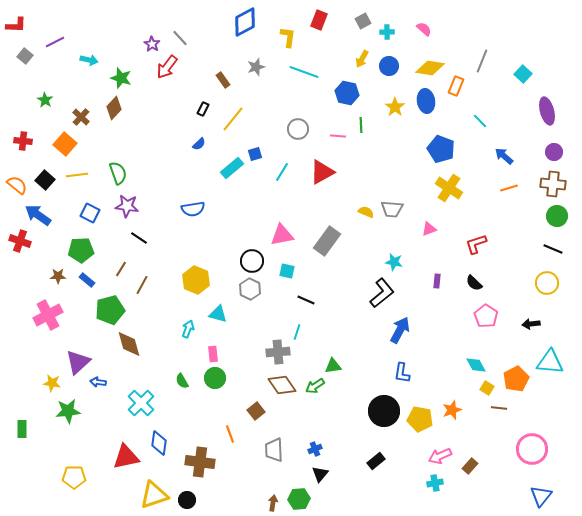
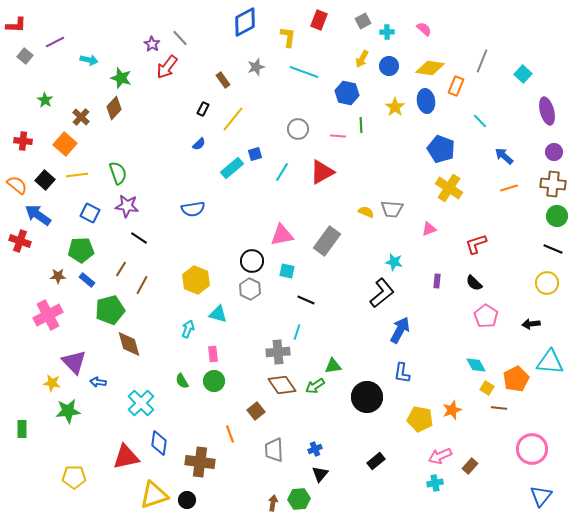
purple triangle at (78, 362): moved 4 px left; rotated 32 degrees counterclockwise
green circle at (215, 378): moved 1 px left, 3 px down
black circle at (384, 411): moved 17 px left, 14 px up
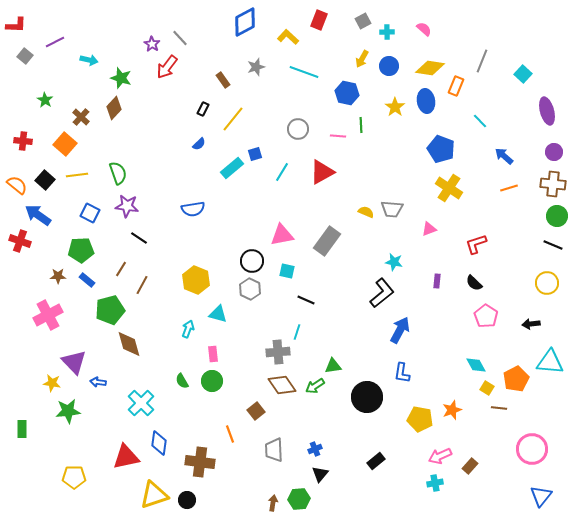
yellow L-shape at (288, 37): rotated 55 degrees counterclockwise
black line at (553, 249): moved 4 px up
green circle at (214, 381): moved 2 px left
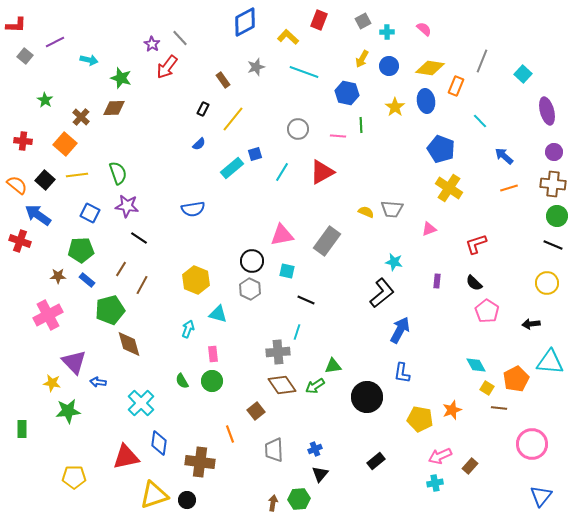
brown diamond at (114, 108): rotated 45 degrees clockwise
pink pentagon at (486, 316): moved 1 px right, 5 px up
pink circle at (532, 449): moved 5 px up
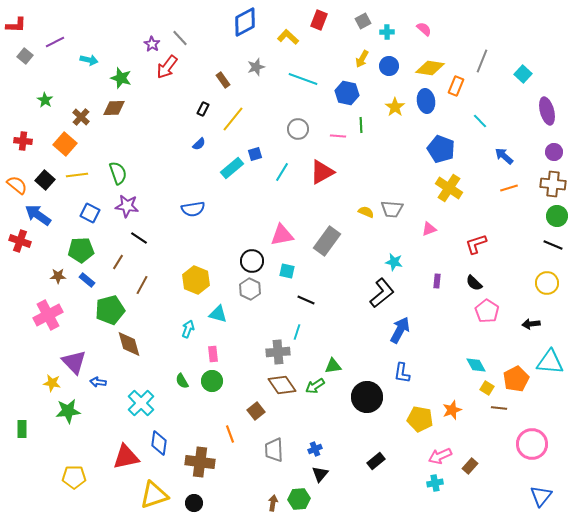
cyan line at (304, 72): moved 1 px left, 7 px down
brown line at (121, 269): moved 3 px left, 7 px up
black circle at (187, 500): moved 7 px right, 3 px down
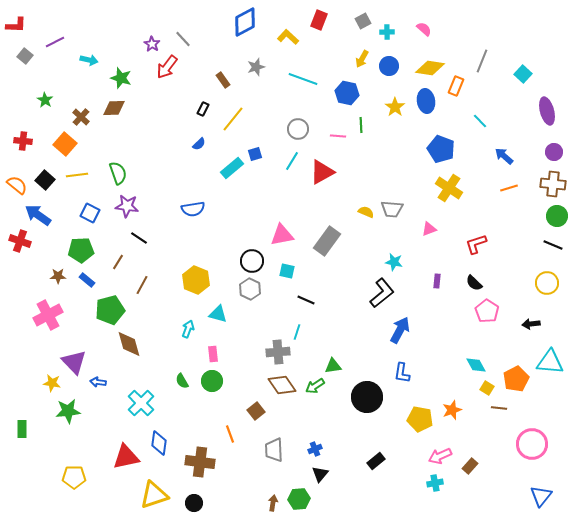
gray line at (180, 38): moved 3 px right, 1 px down
cyan line at (282, 172): moved 10 px right, 11 px up
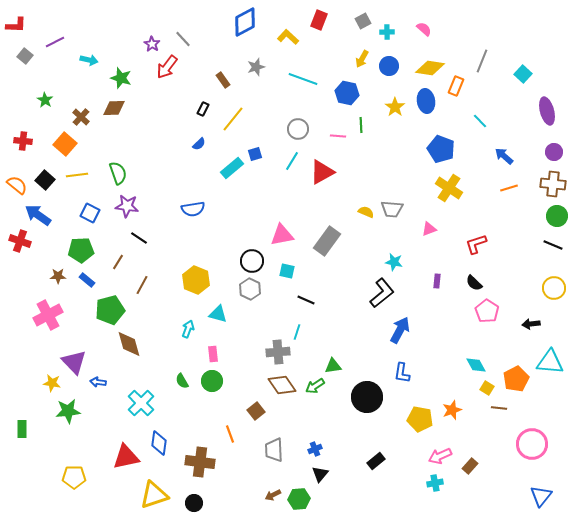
yellow circle at (547, 283): moved 7 px right, 5 px down
brown arrow at (273, 503): moved 8 px up; rotated 126 degrees counterclockwise
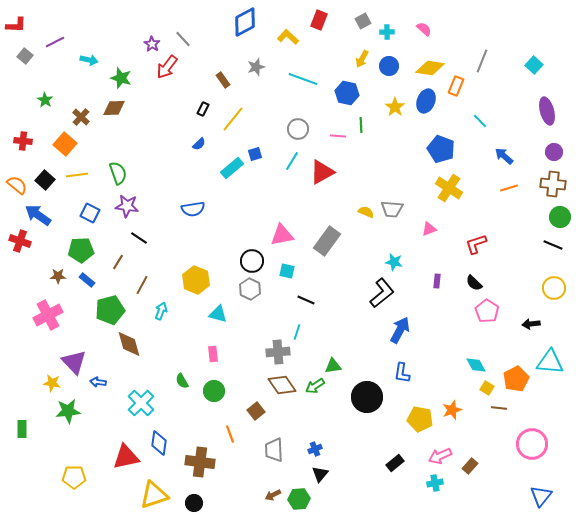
cyan square at (523, 74): moved 11 px right, 9 px up
blue ellipse at (426, 101): rotated 30 degrees clockwise
green circle at (557, 216): moved 3 px right, 1 px down
cyan arrow at (188, 329): moved 27 px left, 18 px up
green circle at (212, 381): moved 2 px right, 10 px down
black rectangle at (376, 461): moved 19 px right, 2 px down
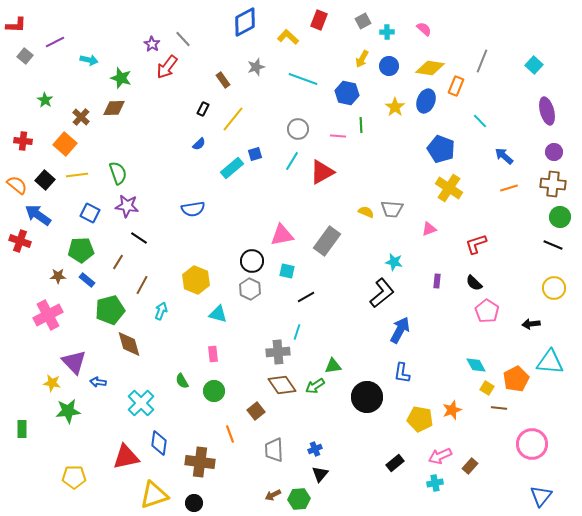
black line at (306, 300): moved 3 px up; rotated 54 degrees counterclockwise
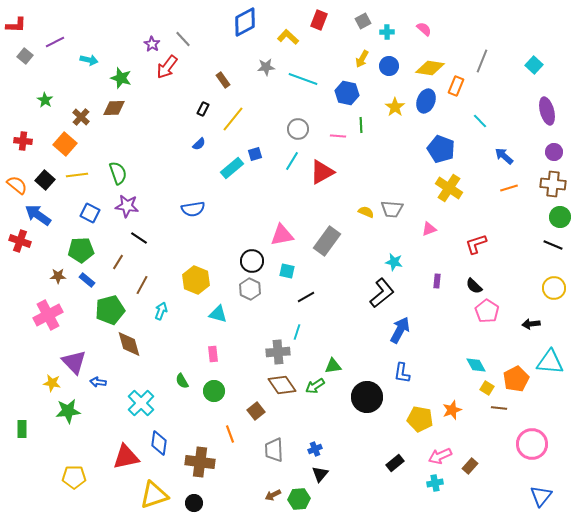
gray star at (256, 67): moved 10 px right; rotated 12 degrees clockwise
black semicircle at (474, 283): moved 3 px down
